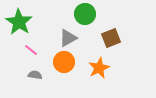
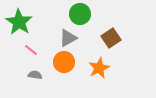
green circle: moved 5 px left
brown square: rotated 12 degrees counterclockwise
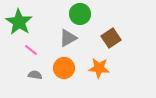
orange circle: moved 6 px down
orange star: rotated 30 degrees clockwise
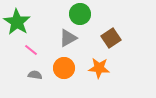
green star: moved 2 px left
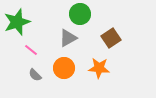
green star: rotated 20 degrees clockwise
gray semicircle: rotated 144 degrees counterclockwise
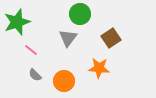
gray triangle: rotated 24 degrees counterclockwise
orange circle: moved 13 px down
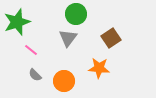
green circle: moved 4 px left
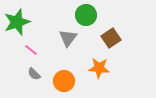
green circle: moved 10 px right, 1 px down
gray semicircle: moved 1 px left, 1 px up
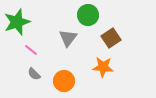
green circle: moved 2 px right
orange star: moved 4 px right, 1 px up
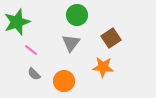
green circle: moved 11 px left
gray triangle: moved 3 px right, 5 px down
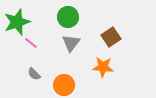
green circle: moved 9 px left, 2 px down
brown square: moved 1 px up
pink line: moved 7 px up
orange circle: moved 4 px down
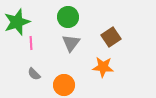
pink line: rotated 48 degrees clockwise
